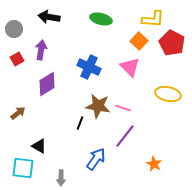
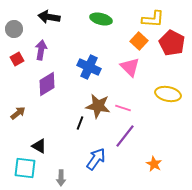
cyan square: moved 2 px right
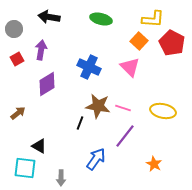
yellow ellipse: moved 5 px left, 17 px down
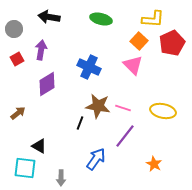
red pentagon: rotated 20 degrees clockwise
pink triangle: moved 3 px right, 2 px up
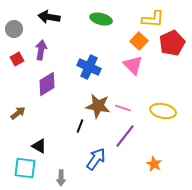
black line: moved 3 px down
